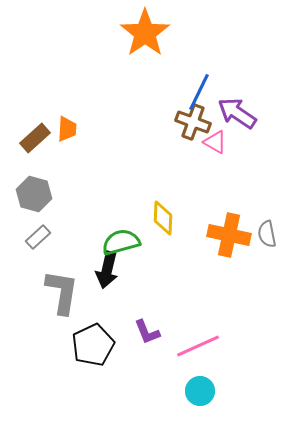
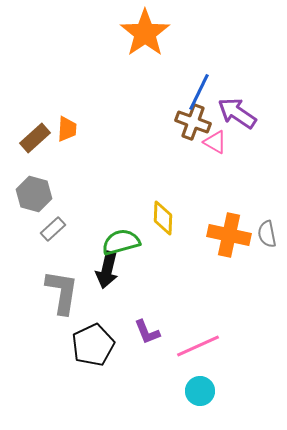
gray rectangle: moved 15 px right, 8 px up
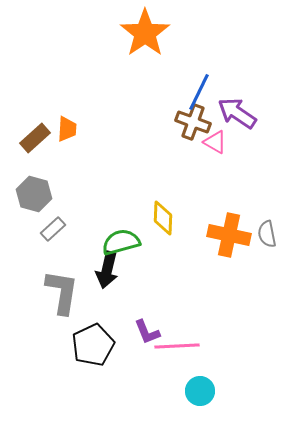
pink line: moved 21 px left; rotated 21 degrees clockwise
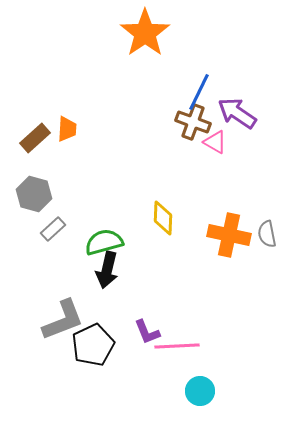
green semicircle: moved 17 px left
gray L-shape: moved 1 px right, 28 px down; rotated 60 degrees clockwise
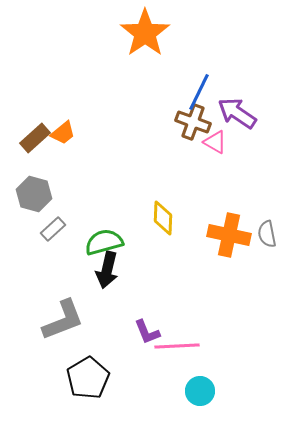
orange trapezoid: moved 4 px left, 4 px down; rotated 48 degrees clockwise
black pentagon: moved 5 px left, 33 px down; rotated 6 degrees counterclockwise
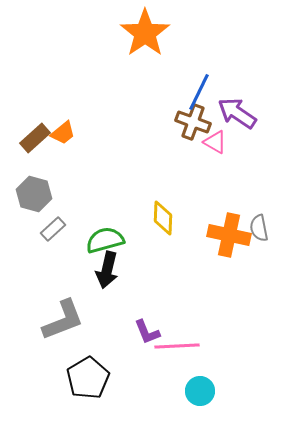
gray semicircle: moved 8 px left, 6 px up
green semicircle: moved 1 px right, 2 px up
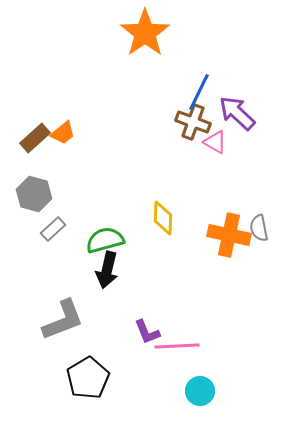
purple arrow: rotated 9 degrees clockwise
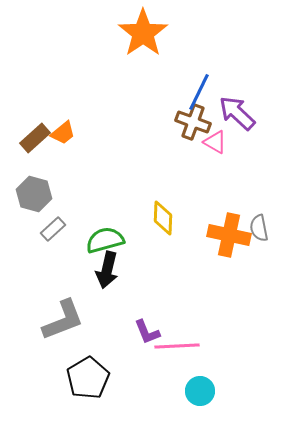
orange star: moved 2 px left
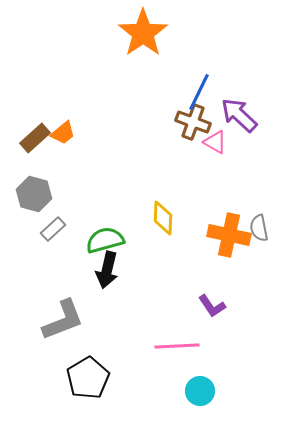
purple arrow: moved 2 px right, 2 px down
purple L-shape: moved 65 px right, 26 px up; rotated 12 degrees counterclockwise
